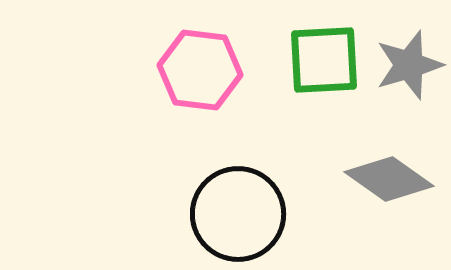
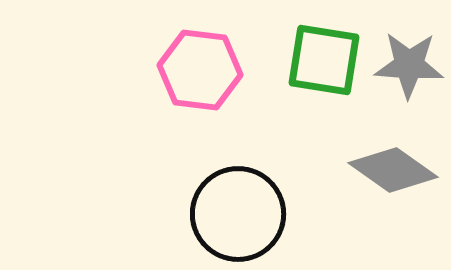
green square: rotated 12 degrees clockwise
gray star: rotated 20 degrees clockwise
gray diamond: moved 4 px right, 9 px up
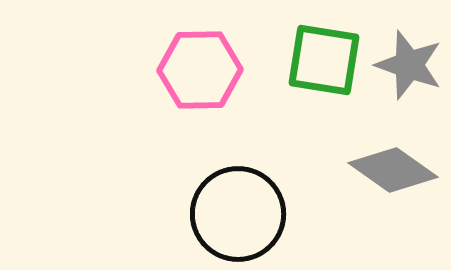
gray star: rotated 16 degrees clockwise
pink hexagon: rotated 8 degrees counterclockwise
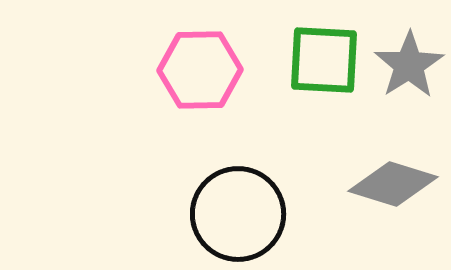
green square: rotated 6 degrees counterclockwise
gray star: rotated 20 degrees clockwise
gray diamond: moved 14 px down; rotated 18 degrees counterclockwise
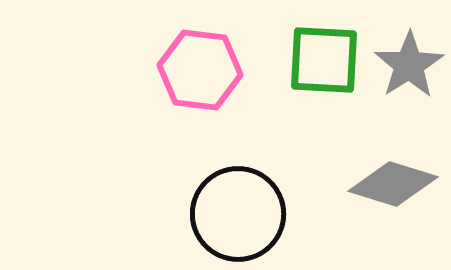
pink hexagon: rotated 8 degrees clockwise
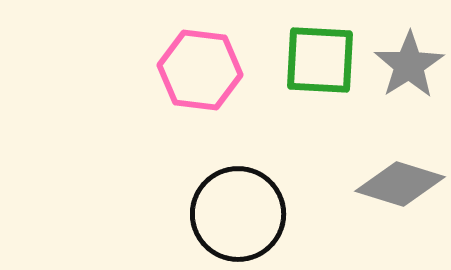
green square: moved 4 px left
gray diamond: moved 7 px right
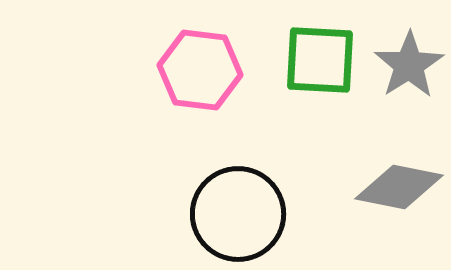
gray diamond: moved 1 px left, 3 px down; rotated 6 degrees counterclockwise
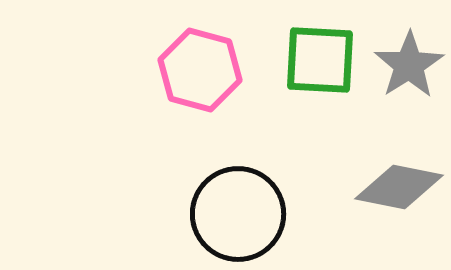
pink hexagon: rotated 8 degrees clockwise
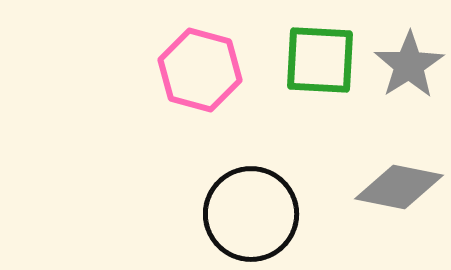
black circle: moved 13 px right
